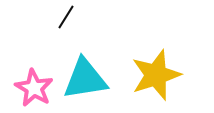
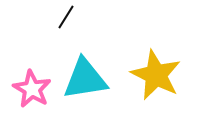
yellow star: rotated 27 degrees counterclockwise
pink star: moved 2 px left, 1 px down
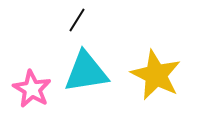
black line: moved 11 px right, 3 px down
cyan triangle: moved 1 px right, 7 px up
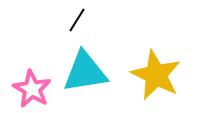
cyan triangle: moved 1 px left
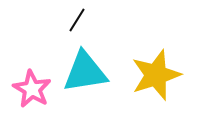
yellow star: rotated 27 degrees clockwise
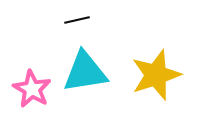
black line: rotated 45 degrees clockwise
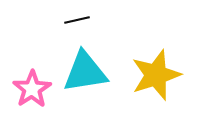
pink star: rotated 9 degrees clockwise
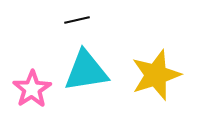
cyan triangle: moved 1 px right, 1 px up
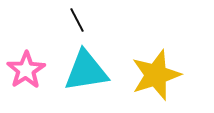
black line: rotated 75 degrees clockwise
pink star: moved 6 px left, 19 px up
